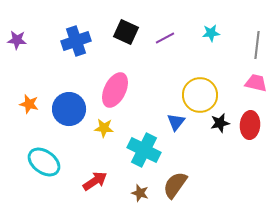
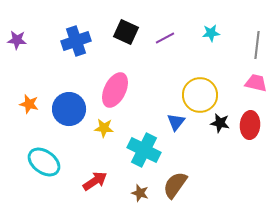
black star: rotated 24 degrees clockwise
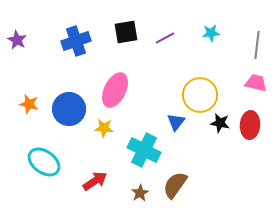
black square: rotated 35 degrees counterclockwise
purple star: rotated 24 degrees clockwise
brown star: rotated 24 degrees clockwise
